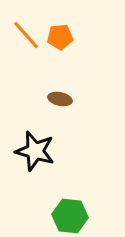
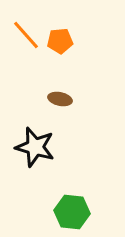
orange pentagon: moved 4 px down
black star: moved 4 px up
green hexagon: moved 2 px right, 4 px up
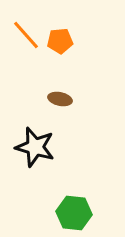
green hexagon: moved 2 px right, 1 px down
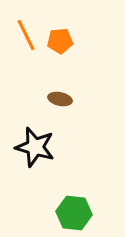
orange line: rotated 16 degrees clockwise
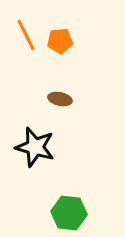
green hexagon: moved 5 px left
